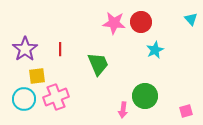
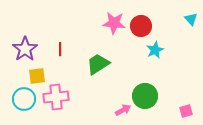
red circle: moved 4 px down
green trapezoid: rotated 100 degrees counterclockwise
pink cross: rotated 15 degrees clockwise
pink arrow: rotated 126 degrees counterclockwise
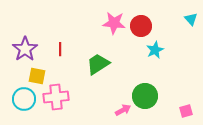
yellow square: rotated 18 degrees clockwise
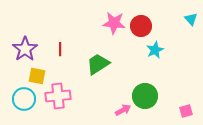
pink cross: moved 2 px right, 1 px up
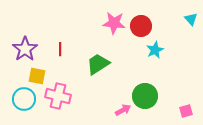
pink cross: rotated 20 degrees clockwise
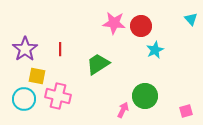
pink arrow: rotated 35 degrees counterclockwise
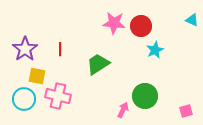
cyan triangle: moved 1 px right, 1 px down; rotated 24 degrees counterclockwise
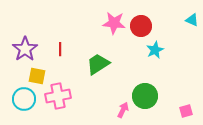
pink cross: rotated 25 degrees counterclockwise
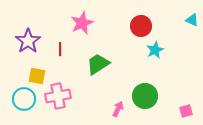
pink star: moved 32 px left; rotated 30 degrees counterclockwise
purple star: moved 3 px right, 8 px up
pink arrow: moved 5 px left, 1 px up
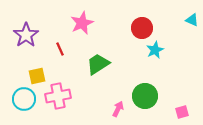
red circle: moved 1 px right, 2 px down
purple star: moved 2 px left, 6 px up
red line: rotated 24 degrees counterclockwise
yellow square: rotated 24 degrees counterclockwise
pink square: moved 4 px left, 1 px down
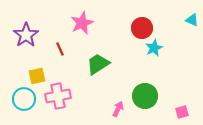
cyan star: moved 1 px left, 2 px up
